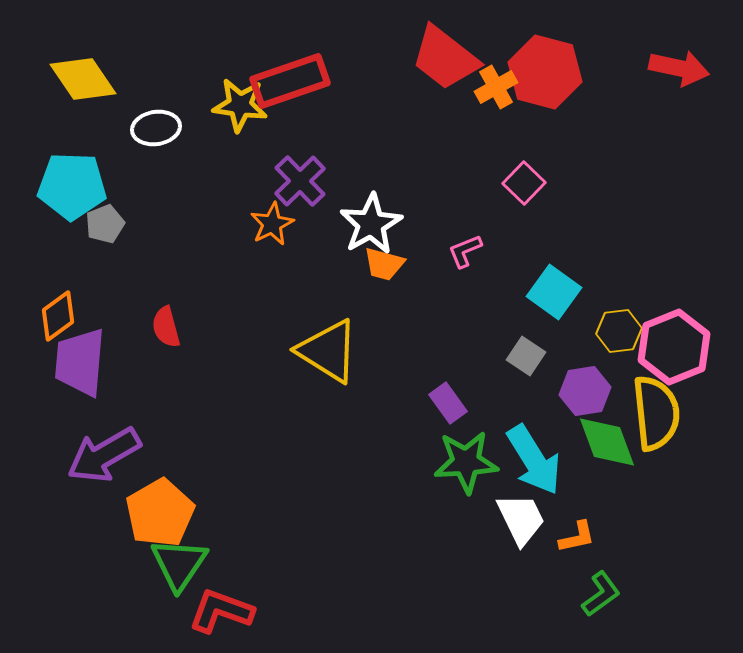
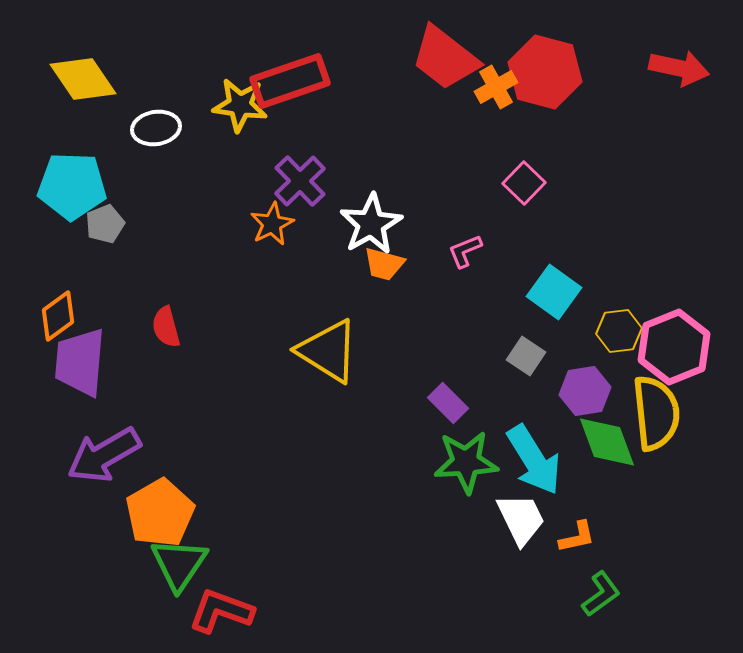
purple rectangle: rotated 9 degrees counterclockwise
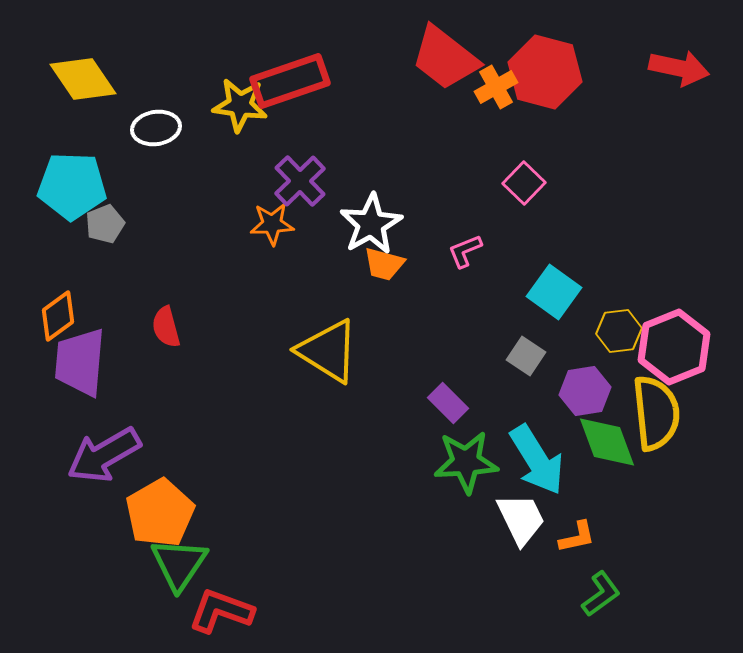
orange star: rotated 24 degrees clockwise
cyan arrow: moved 3 px right
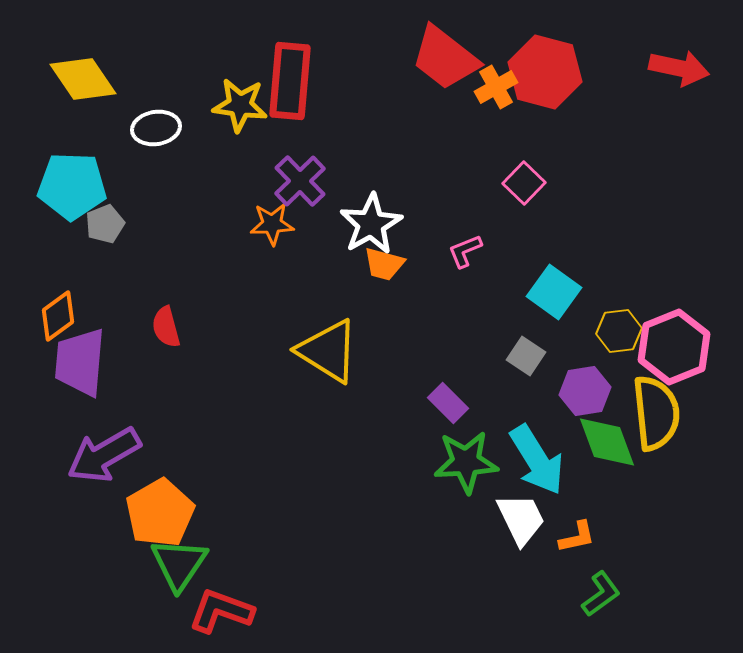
red rectangle: rotated 66 degrees counterclockwise
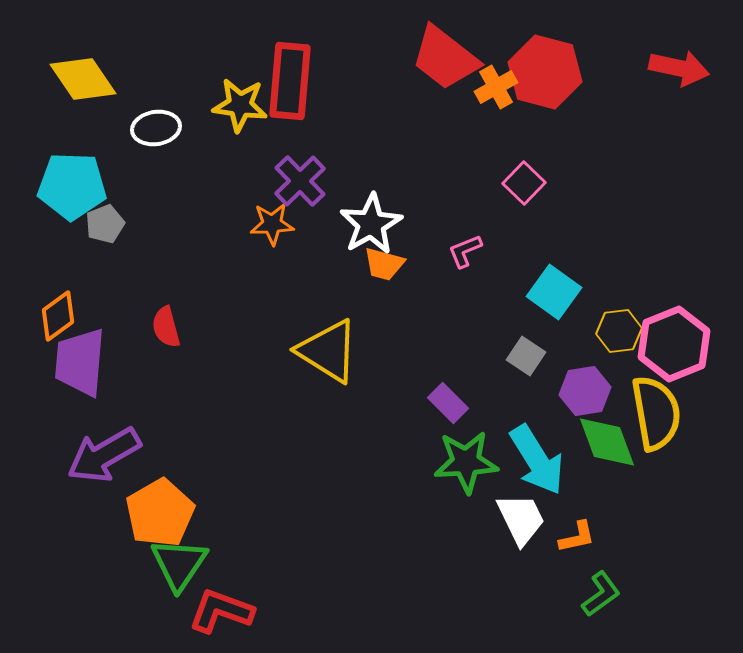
pink hexagon: moved 3 px up
yellow semicircle: rotated 4 degrees counterclockwise
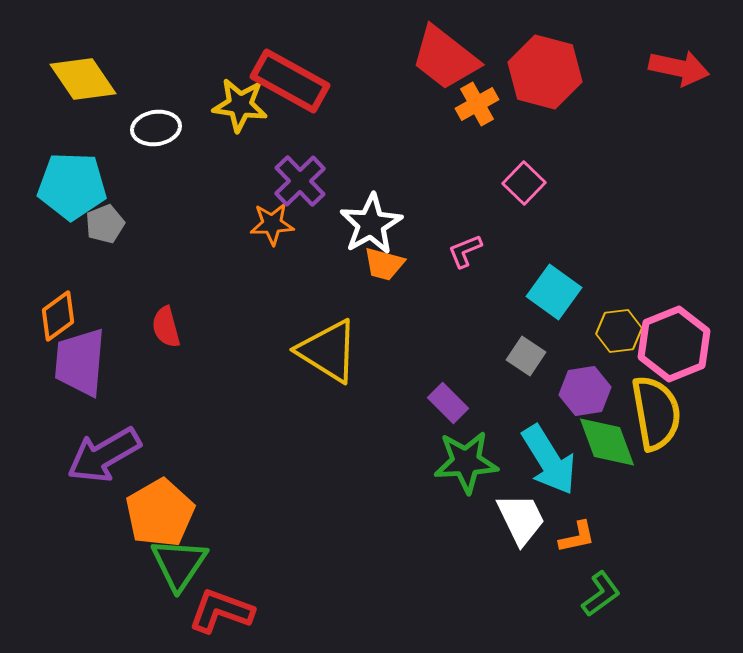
red rectangle: rotated 66 degrees counterclockwise
orange cross: moved 19 px left, 17 px down
cyan arrow: moved 12 px right
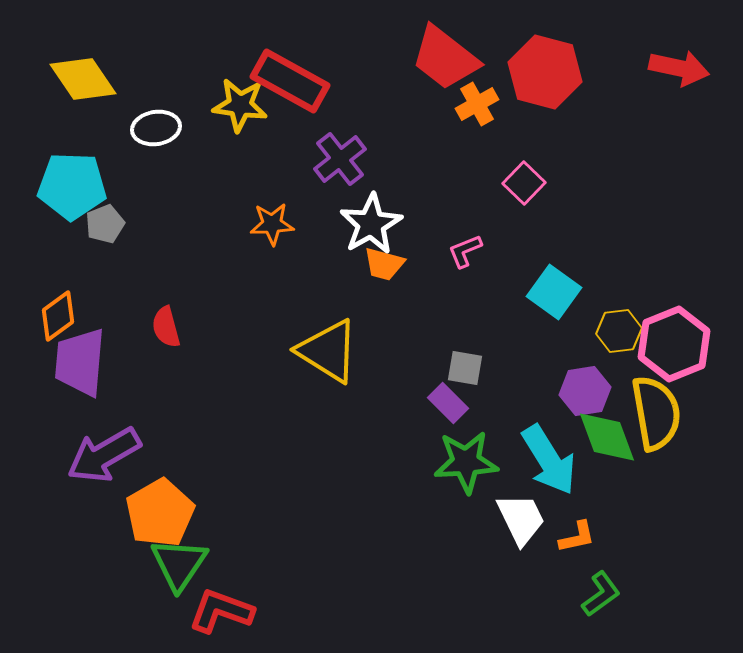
purple cross: moved 40 px right, 22 px up; rotated 6 degrees clockwise
gray square: moved 61 px left, 12 px down; rotated 24 degrees counterclockwise
green diamond: moved 5 px up
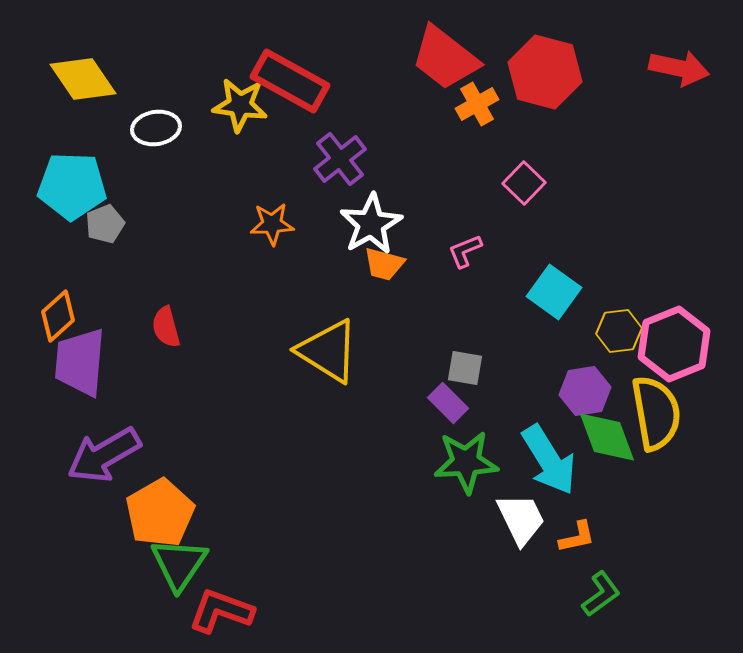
orange diamond: rotated 6 degrees counterclockwise
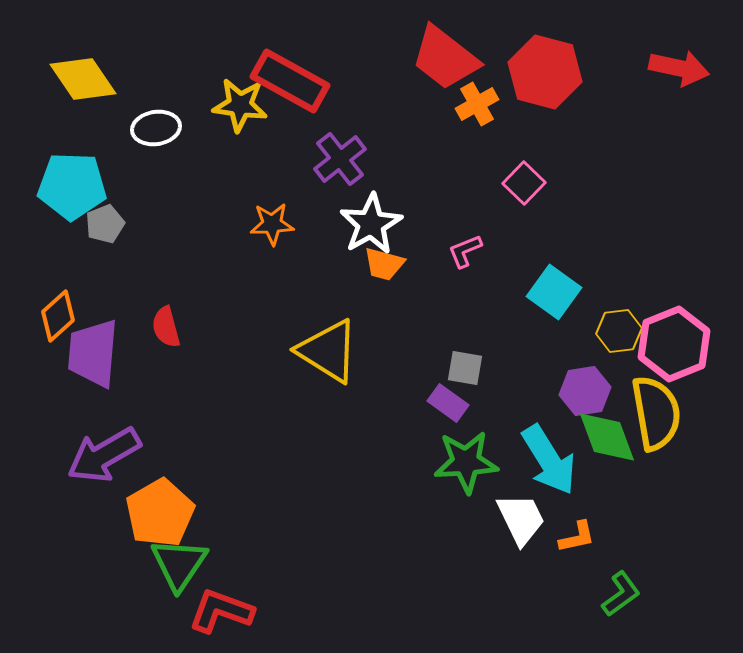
purple trapezoid: moved 13 px right, 9 px up
purple rectangle: rotated 9 degrees counterclockwise
green L-shape: moved 20 px right
